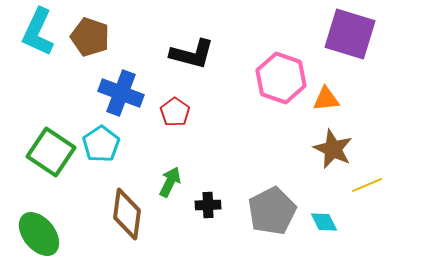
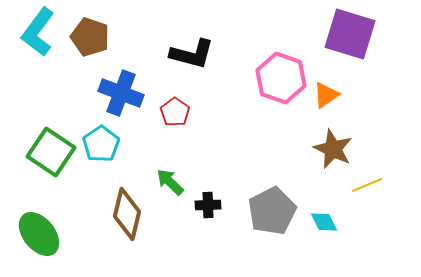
cyan L-shape: rotated 12 degrees clockwise
orange triangle: moved 4 px up; rotated 28 degrees counterclockwise
green arrow: rotated 72 degrees counterclockwise
brown diamond: rotated 6 degrees clockwise
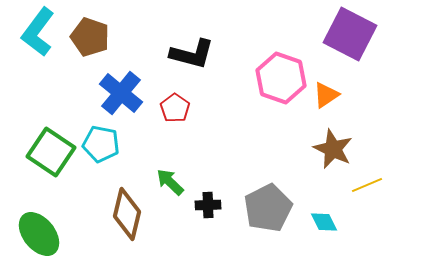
purple square: rotated 10 degrees clockwise
blue cross: rotated 18 degrees clockwise
red pentagon: moved 4 px up
cyan pentagon: rotated 27 degrees counterclockwise
gray pentagon: moved 4 px left, 3 px up
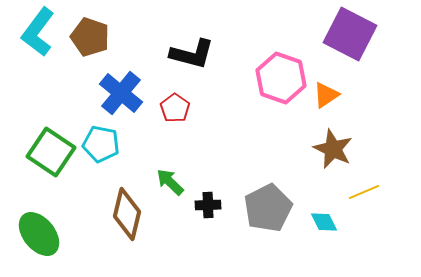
yellow line: moved 3 px left, 7 px down
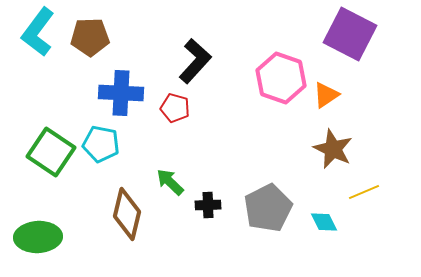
brown pentagon: rotated 21 degrees counterclockwise
black L-shape: moved 3 px right, 7 px down; rotated 63 degrees counterclockwise
blue cross: rotated 36 degrees counterclockwise
red pentagon: rotated 20 degrees counterclockwise
green ellipse: moved 1 px left, 3 px down; rotated 54 degrees counterclockwise
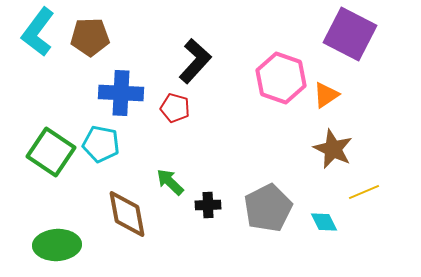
brown diamond: rotated 24 degrees counterclockwise
green ellipse: moved 19 px right, 8 px down
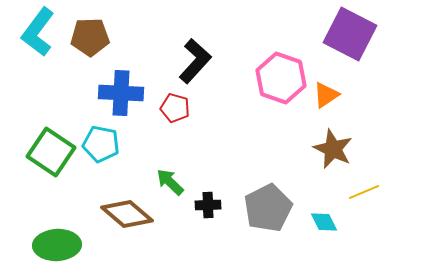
brown diamond: rotated 39 degrees counterclockwise
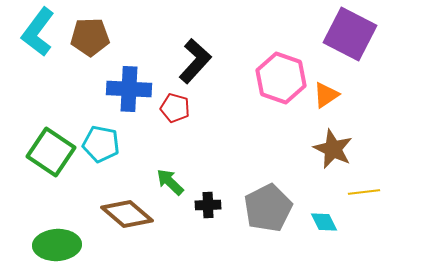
blue cross: moved 8 px right, 4 px up
yellow line: rotated 16 degrees clockwise
